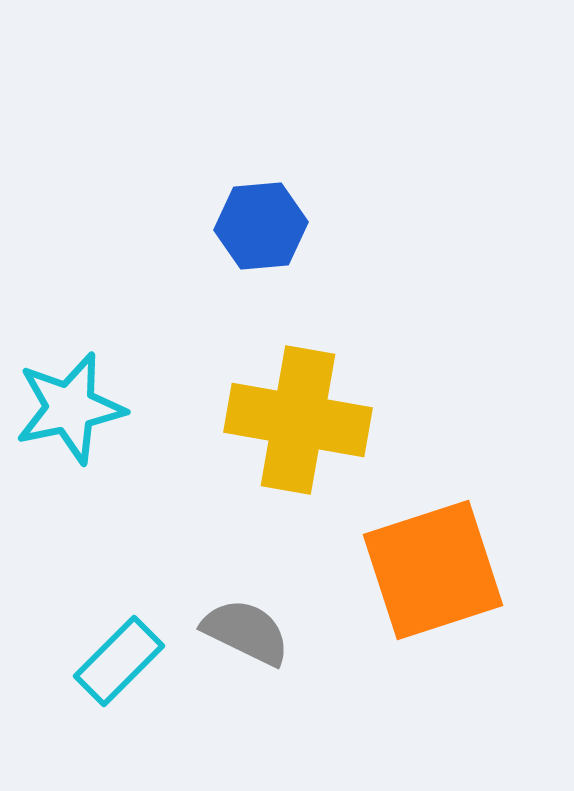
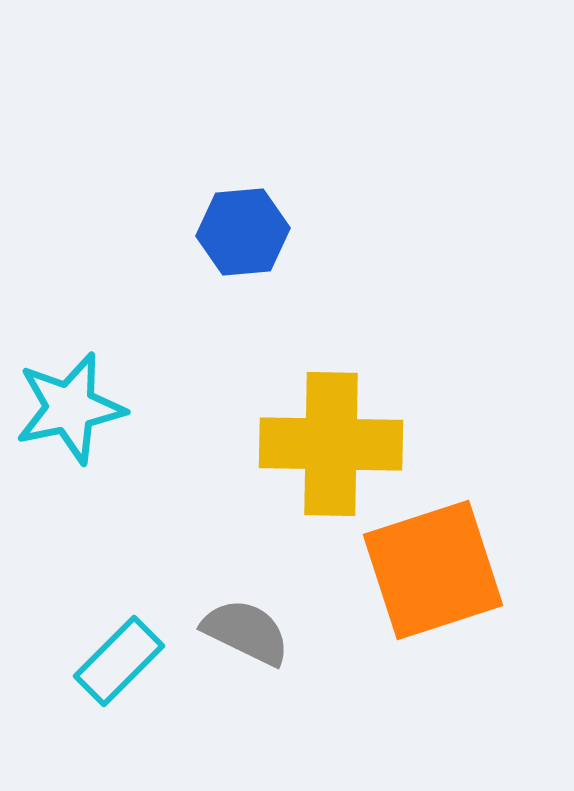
blue hexagon: moved 18 px left, 6 px down
yellow cross: moved 33 px right, 24 px down; rotated 9 degrees counterclockwise
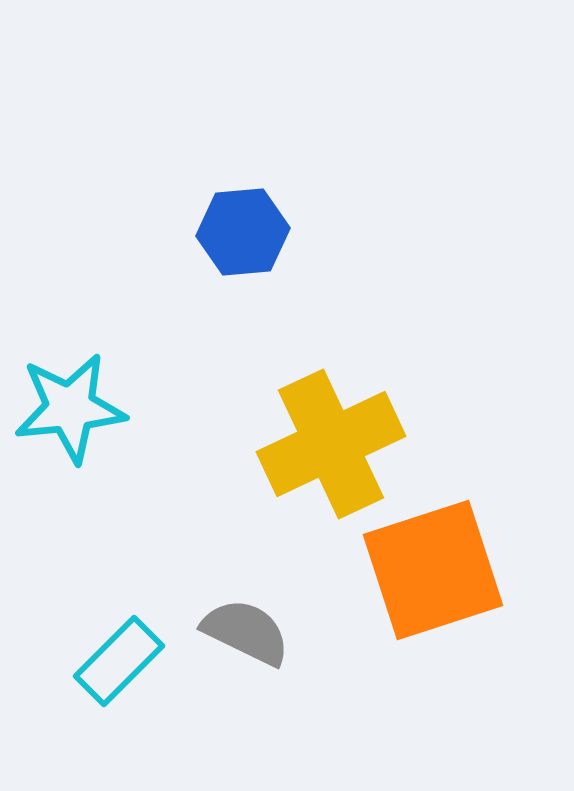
cyan star: rotated 6 degrees clockwise
yellow cross: rotated 26 degrees counterclockwise
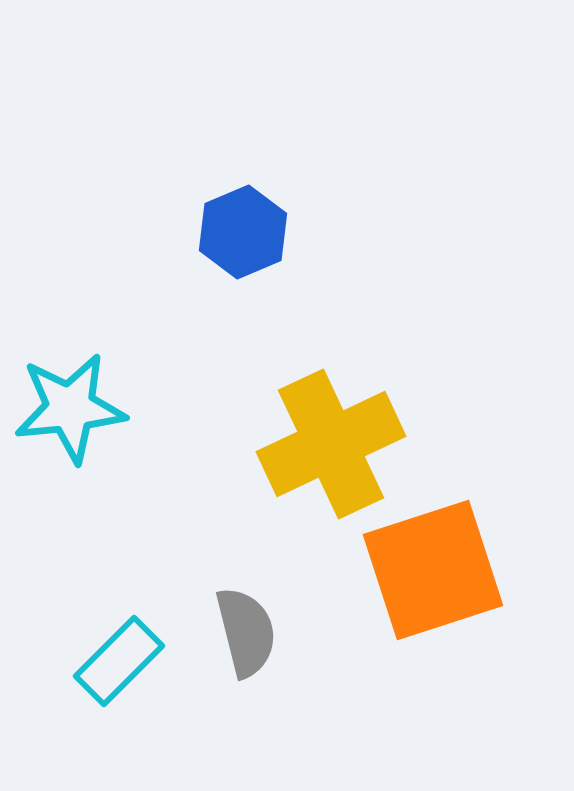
blue hexagon: rotated 18 degrees counterclockwise
gray semicircle: rotated 50 degrees clockwise
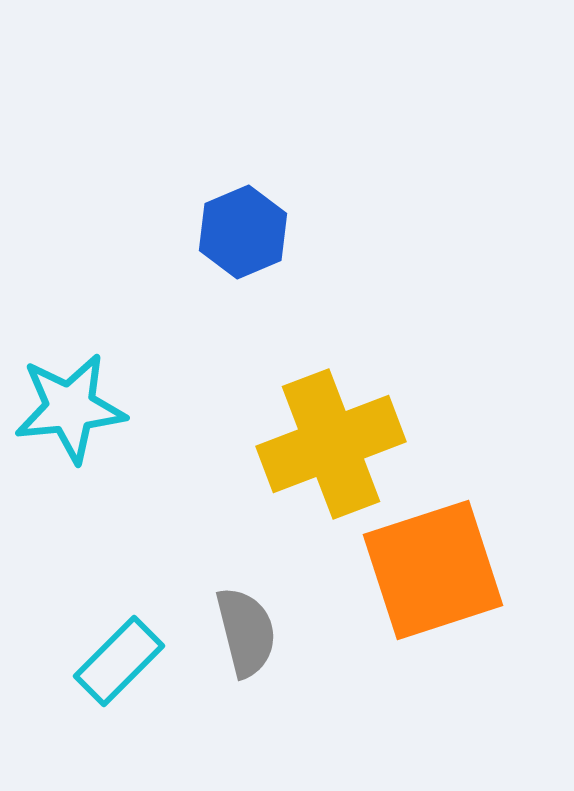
yellow cross: rotated 4 degrees clockwise
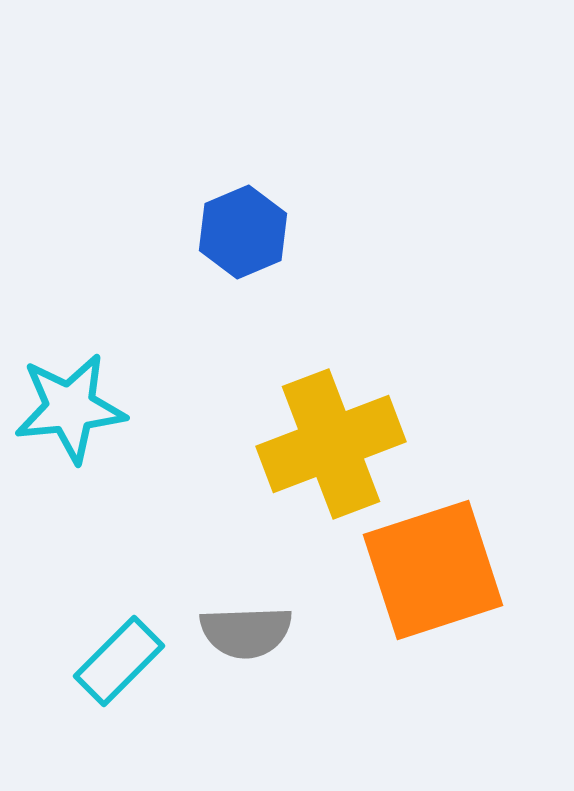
gray semicircle: rotated 102 degrees clockwise
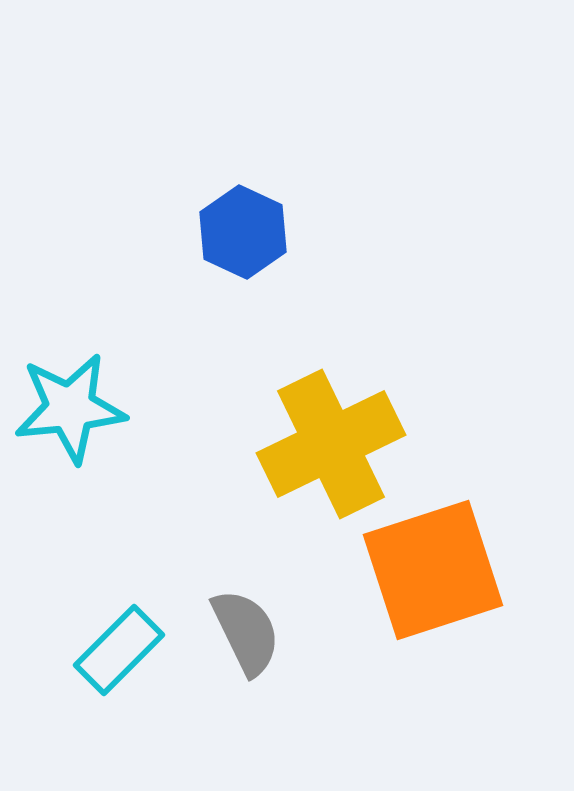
blue hexagon: rotated 12 degrees counterclockwise
yellow cross: rotated 5 degrees counterclockwise
gray semicircle: rotated 114 degrees counterclockwise
cyan rectangle: moved 11 px up
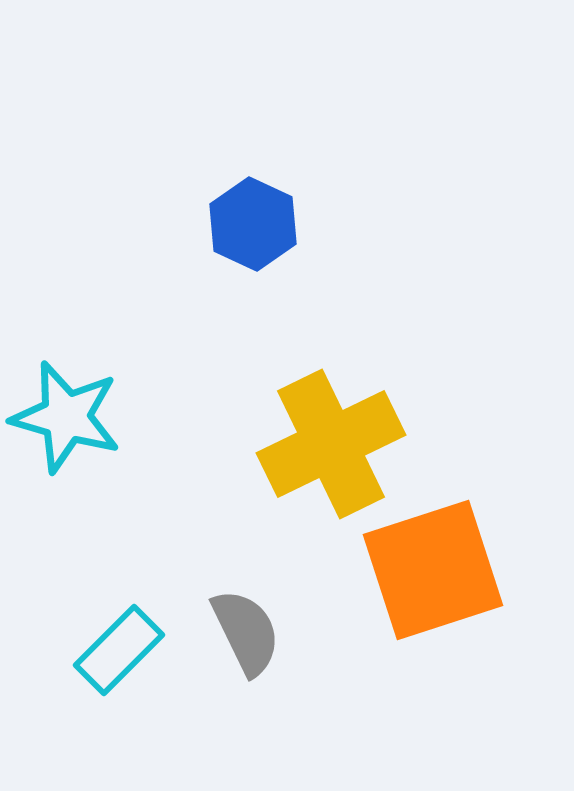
blue hexagon: moved 10 px right, 8 px up
cyan star: moved 4 px left, 9 px down; rotated 22 degrees clockwise
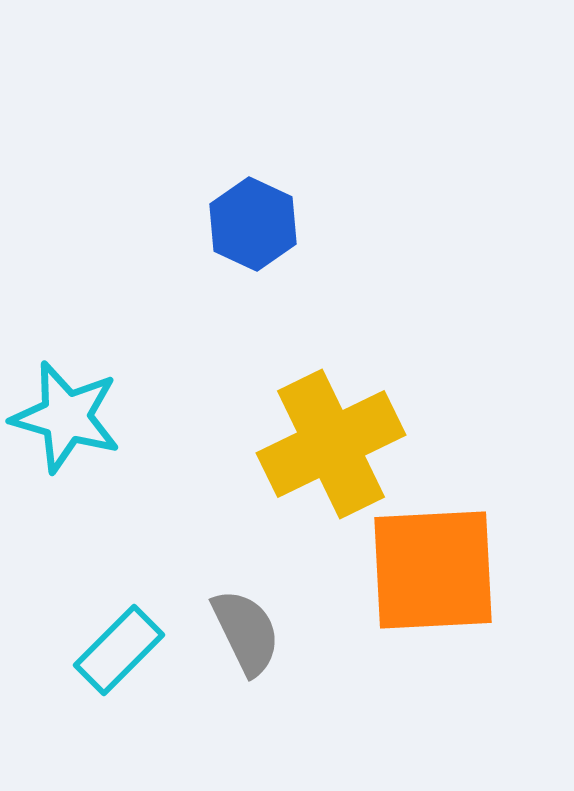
orange square: rotated 15 degrees clockwise
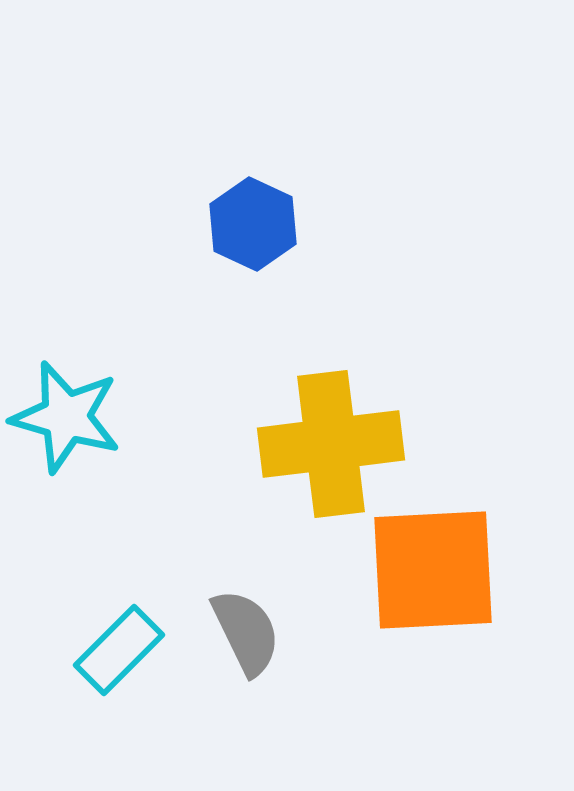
yellow cross: rotated 19 degrees clockwise
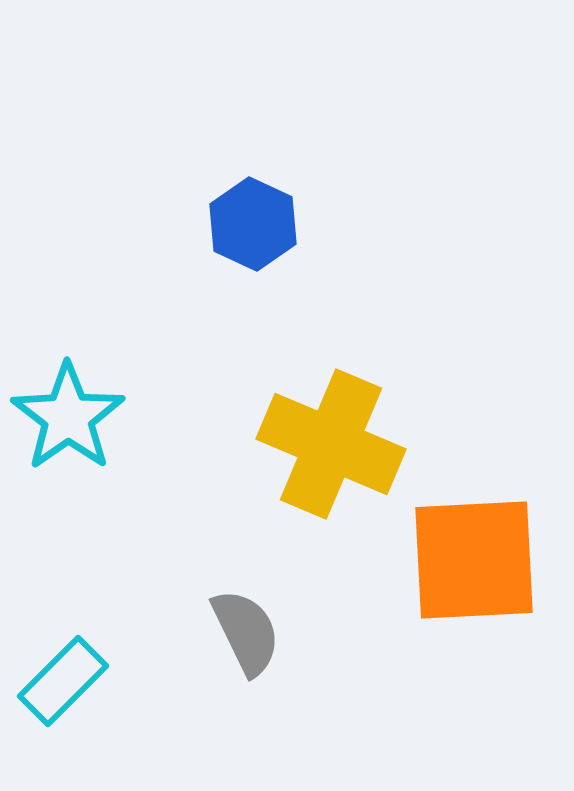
cyan star: moved 2 px right; rotated 21 degrees clockwise
yellow cross: rotated 30 degrees clockwise
orange square: moved 41 px right, 10 px up
cyan rectangle: moved 56 px left, 31 px down
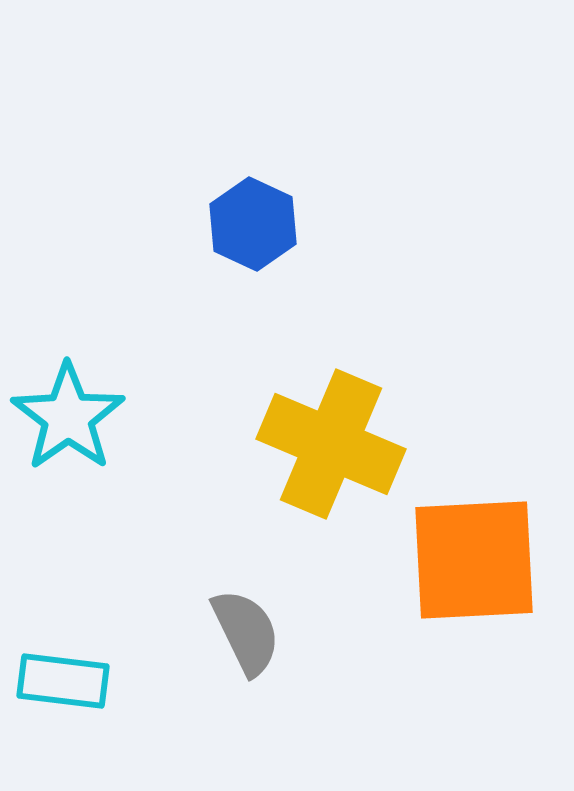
cyan rectangle: rotated 52 degrees clockwise
